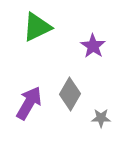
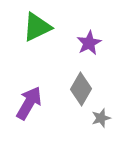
purple star: moved 4 px left, 3 px up; rotated 10 degrees clockwise
gray diamond: moved 11 px right, 5 px up
gray star: rotated 18 degrees counterclockwise
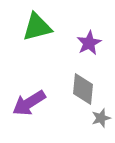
green triangle: rotated 12 degrees clockwise
gray diamond: moved 2 px right; rotated 24 degrees counterclockwise
purple arrow: rotated 152 degrees counterclockwise
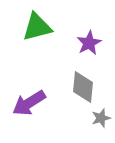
gray diamond: moved 2 px up
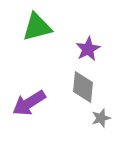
purple star: moved 1 px left, 6 px down
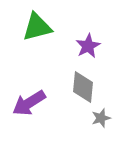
purple star: moved 3 px up
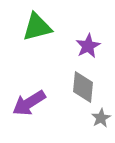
gray star: rotated 12 degrees counterclockwise
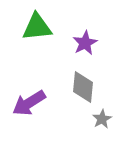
green triangle: rotated 8 degrees clockwise
purple star: moved 3 px left, 3 px up
gray star: moved 1 px right, 1 px down
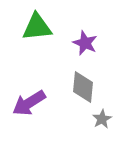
purple star: rotated 20 degrees counterclockwise
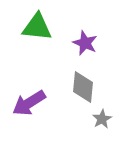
green triangle: rotated 12 degrees clockwise
